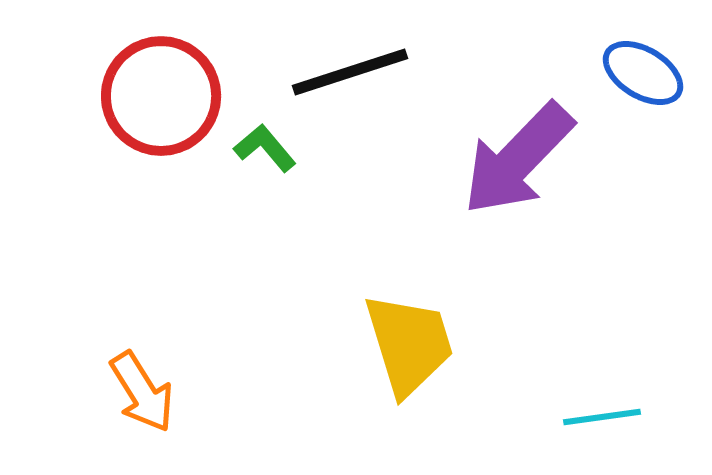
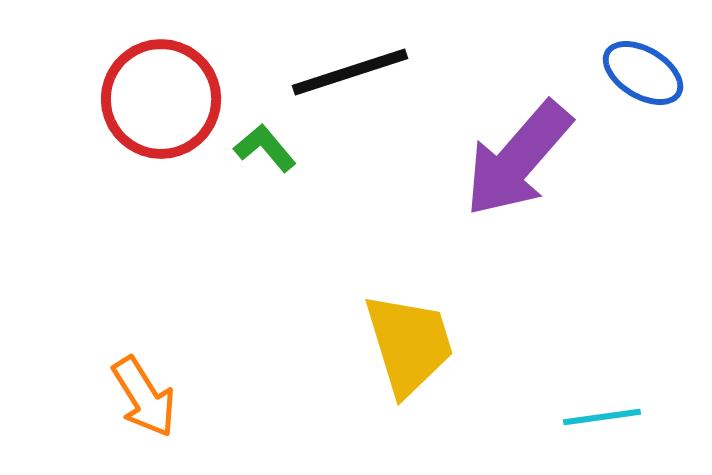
red circle: moved 3 px down
purple arrow: rotated 3 degrees counterclockwise
orange arrow: moved 2 px right, 5 px down
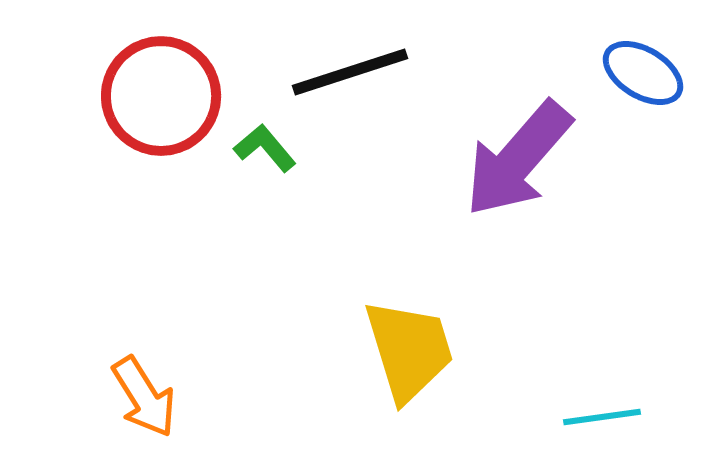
red circle: moved 3 px up
yellow trapezoid: moved 6 px down
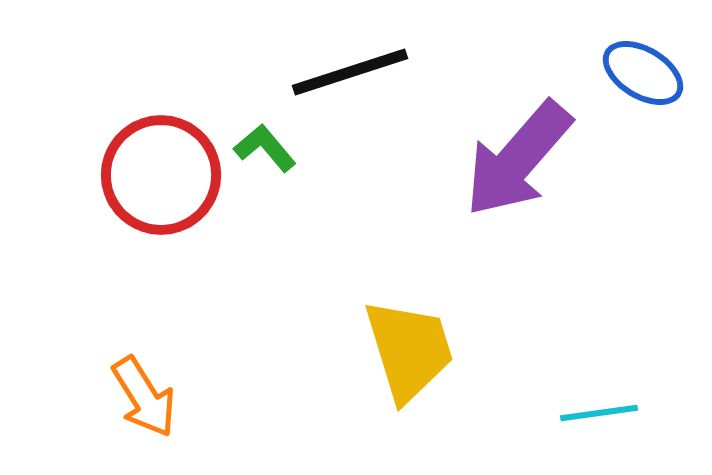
red circle: moved 79 px down
cyan line: moved 3 px left, 4 px up
